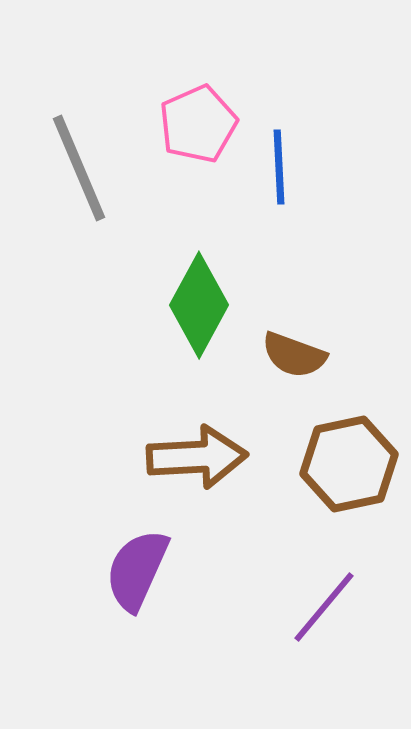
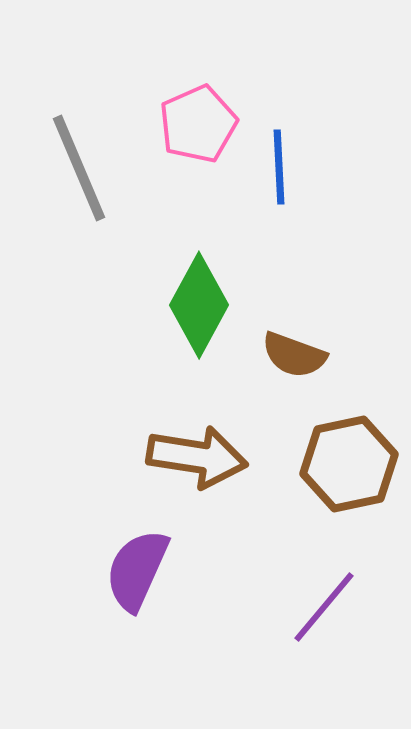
brown arrow: rotated 12 degrees clockwise
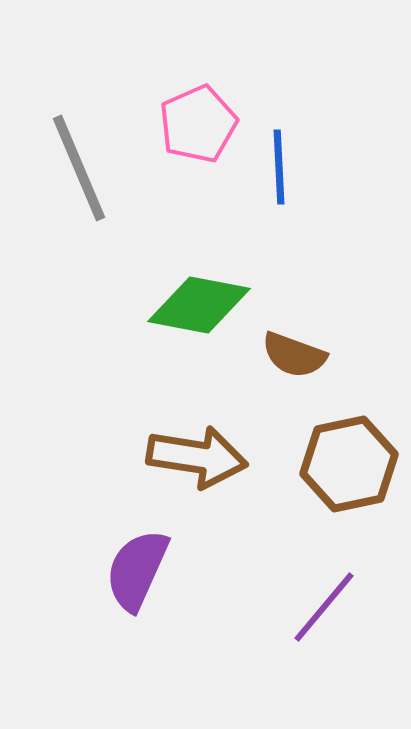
green diamond: rotated 72 degrees clockwise
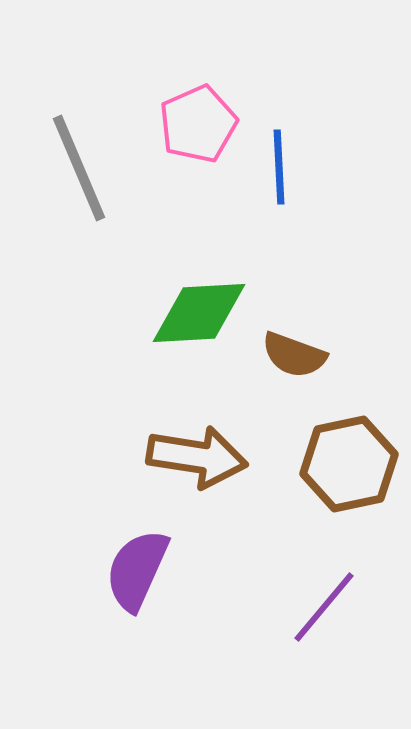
green diamond: moved 8 px down; rotated 14 degrees counterclockwise
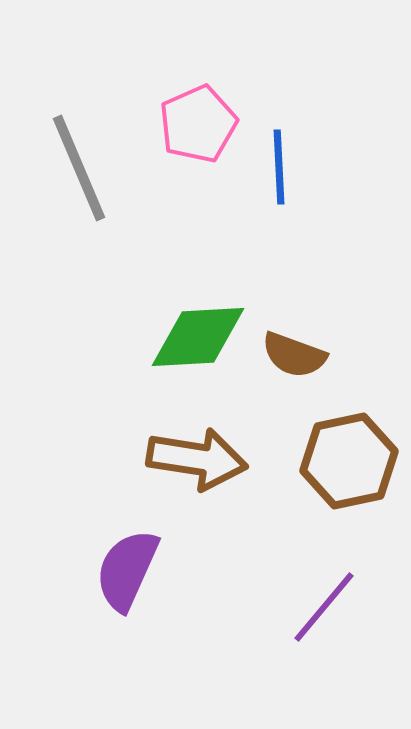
green diamond: moved 1 px left, 24 px down
brown arrow: moved 2 px down
brown hexagon: moved 3 px up
purple semicircle: moved 10 px left
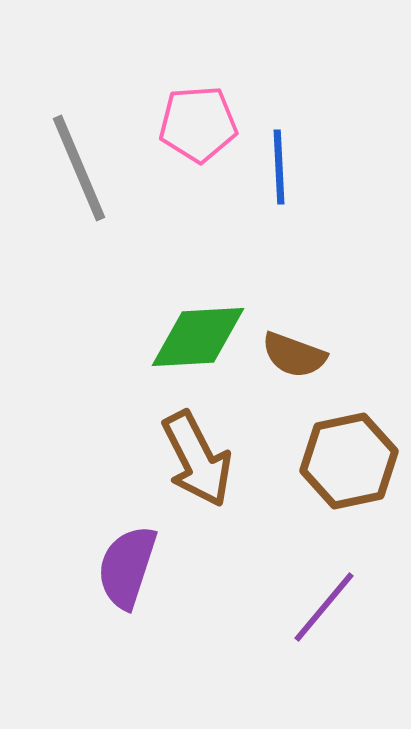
pink pentagon: rotated 20 degrees clockwise
brown arrow: rotated 54 degrees clockwise
purple semicircle: moved 3 px up; rotated 6 degrees counterclockwise
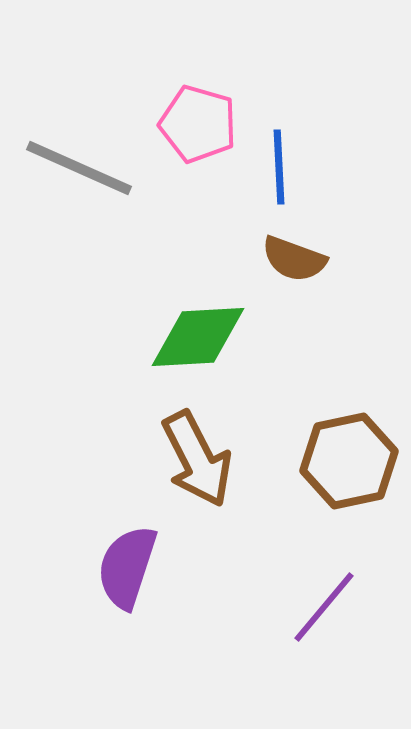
pink pentagon: rotated 20 degrees clockwise
gray line: rotated 43 degrees counterclockwise
brown semicircle: moved 96 px up
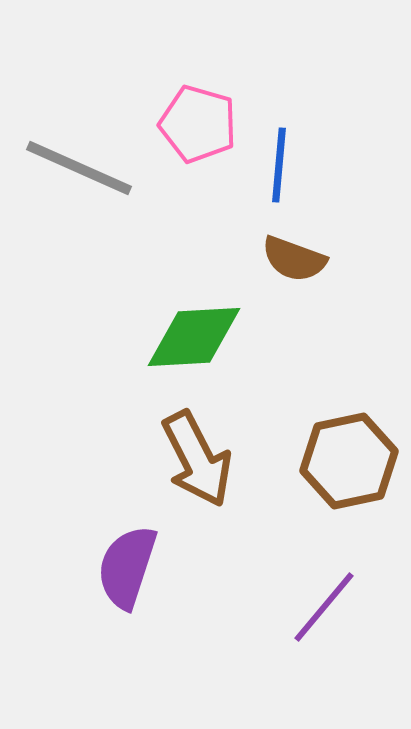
blue line: moved 2 px up; rotated 8 degrees clockwise
green diamond: moved 4 px left
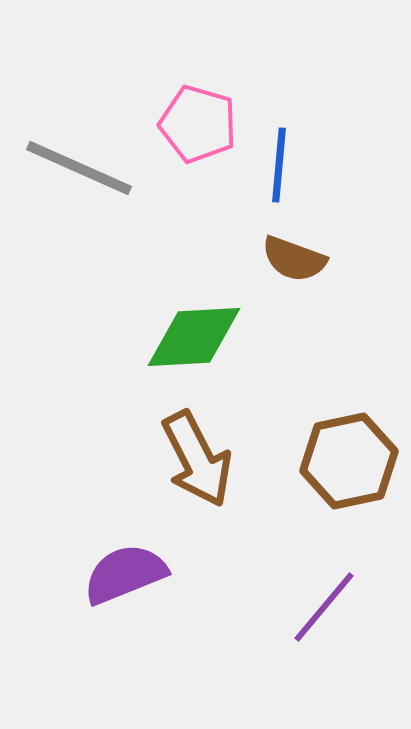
purple semicircle: moved 2 px left, 7 px down; rotated 50 degrees clockwise
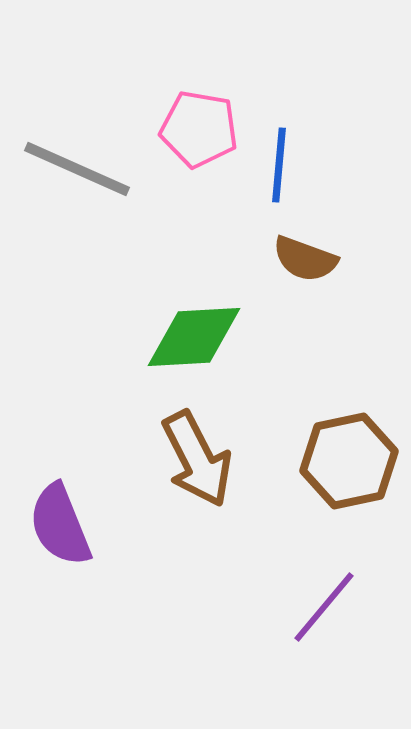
pink pentagon: moved 1 px right, 5 px down; rotated 6 degrees counterclockwise
gray line: moved 2 px left, 1 px down
brown semicircle: moved 11 px right
purple semicircle: moved 65 px left, 49 px up; rotated 90 degrees counterclockwise
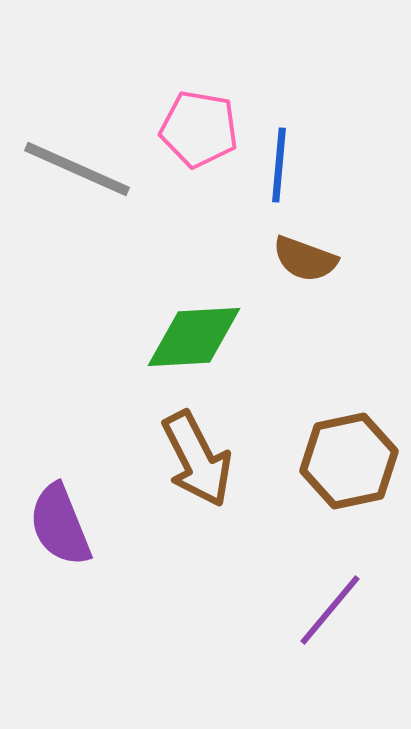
purple line: moved 6 px right, 3 px down
